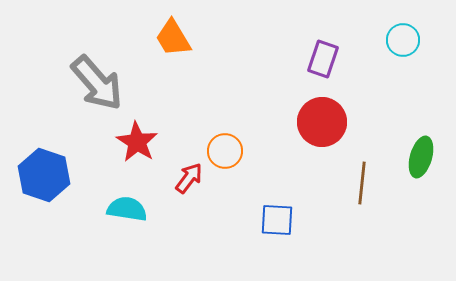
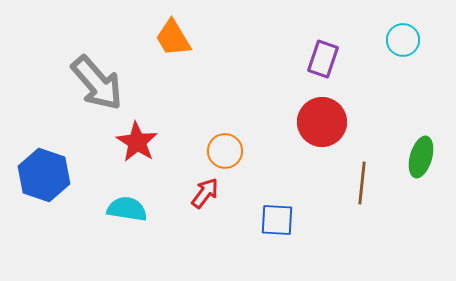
red arrow: moved 16 px right, 15 px down
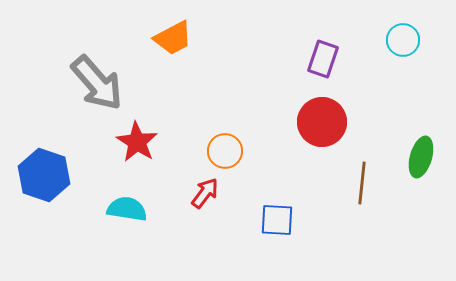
orange trapezoid: rotated 87 degrees counterclockwise
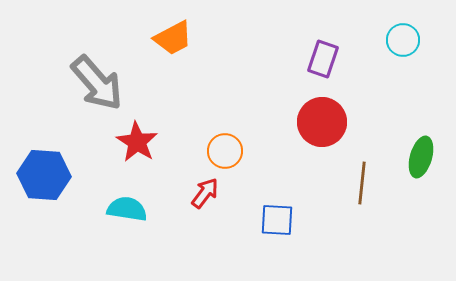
blue hexagon: rotated 15 degrees counterclockwise
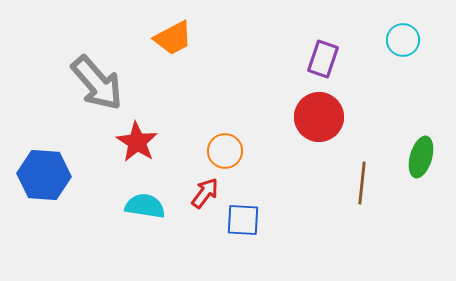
red circle: moved 3 px left, 5 px up
cyan semicircle: moved 18 px right, 3 px up
blue square: moved 34 px left
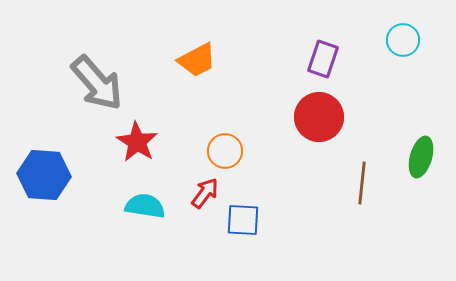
orange trapezoid: moved 24 px right, 22 px down
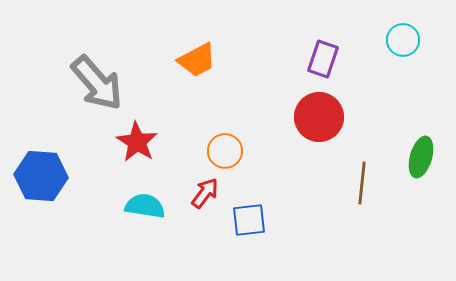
blue hexagon: moved 3 px left, 1 px down
blue square: moved 6 px right; rotated 9 degrees counterclockwise
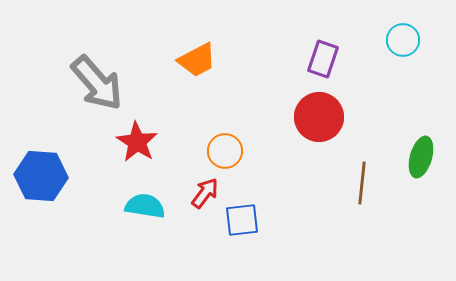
blue square: moved 7 px left
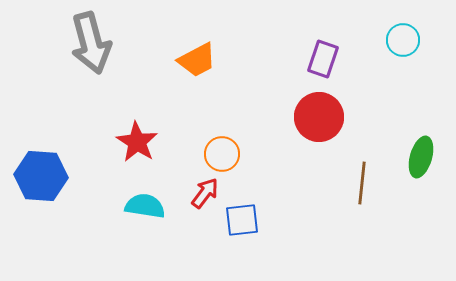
gray arrow: moved 6 px left, 40 px up; rotated 26 degrees clockwise
orange circle: moved 3 px left, 3 px down
